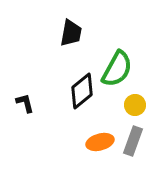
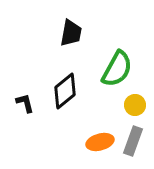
black diamond: moved 17 px left
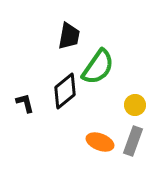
black trapezoid: moved 2 px left, 3 px down
green semicircle: moved 19 px left, 2 px up; rotated 6 degrees clockwise
orange ellipse: rotated 36 degrees clockwise
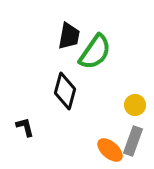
green semicircle: moved 3 px left, 15 px up
black diamond: rotated 36 degrees counterclockwise
black L-shape: moved 24 px down
orange ellipse: moved 10 px right, 8 px down; rotated 20 degrees clockwise
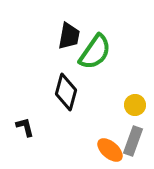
black diamond: moved 1 px right, 1 px down
